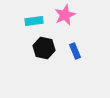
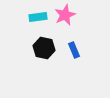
cyan rectangle: moved 4 px right, 4 px up
blue rectangle: moved 1 px left, 1 px up
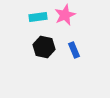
black hexagon: moved 1 px up
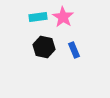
pink star: moved 2 px left, 2 px down; rotated 15 degrees counterclockwise
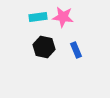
pink star: rotated 25 degrees counterclockwise
blue rectangle: moved 2 px right
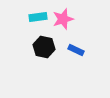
pink star: moved 2 px down; rotated 25 degrees counterclockwise
blue rectangle: rotated 42 degrees counterclockwise
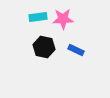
pink star: rotated 15 degrees clockwise
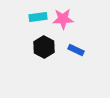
black hexagon: rotated 15 degrees clockwise
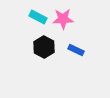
cyan rectangle: rotated 36 degrees clockwise
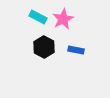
pink star: rotated 25 degrees counterclockwise
blue rectangle: rotated 14 degrees counterclockwise
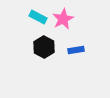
blue rectangle: rotated 21 degrees counterclockwise
